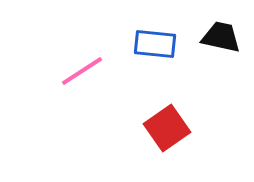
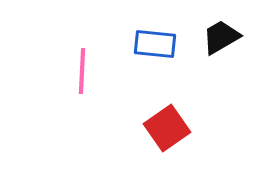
black trapezoid: rotated 42 degrees counterclockwise
pink line: rotated 54 degrees counterclockwise
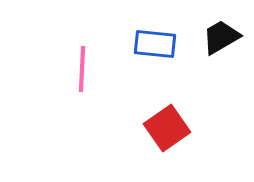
pink line: moved 2 px up
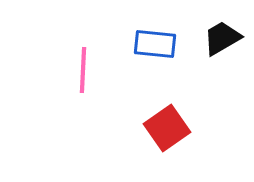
black trapezoid: moved 1 px right, 1 px down
pink line: moved 1 px right, 1 px down
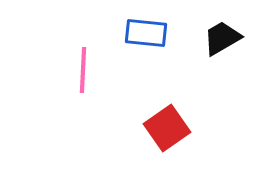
blue rectangle: moved 9 px left, 11 px up
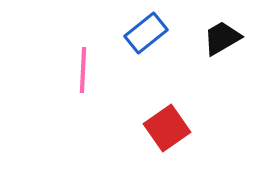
blue rectangle: rotated 45 degrees counterclockwise
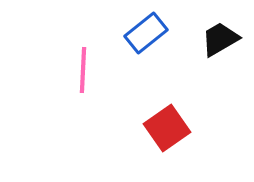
black trapezoid: moved 2 px left, 1 px down
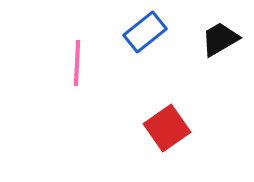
blue rectangle: moved 1 px left, 1 px up
pink line: moved 6 px left, 7 px up
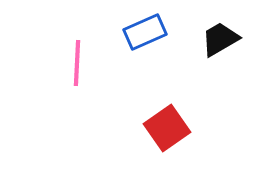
blue rectangle: rotated 15 degrees clockwise
